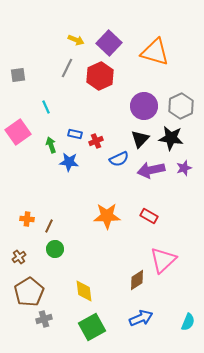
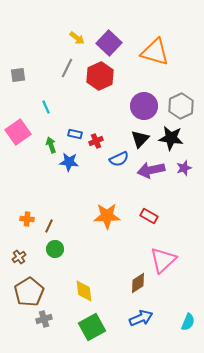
yellow arrow: moved 1 px right, 2 px up; rotated 14 degrees clockwise
brown diamond: moved 1 px right, 3 px down
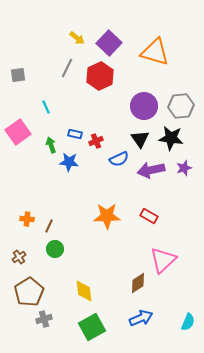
gray hexagon: rotated 20 degrees clockwise
black triangle: rotated 18 degrees counterclockwise
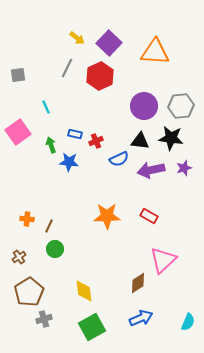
orange triangle: rotated 12 degrees counterclockwise
black triangle: moved 2 px down; rotated 48 degrees counterclockwise
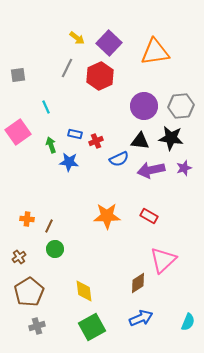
orange triangle: rotated 12 degrees counterclockwise
gray cross: moved 7 px left, 7 px down
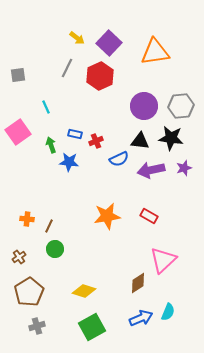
orange star: rotated 8 degrees counterclockwise
yellow diamond: rotated 65 degrees counterclockwise
cyan semicircle: moved 20 px left, 10 px up
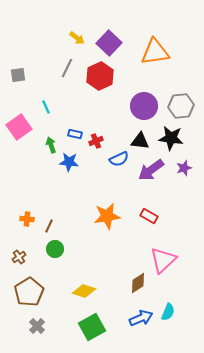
pink square: moved 1 px right, 5 px up
purple arrow: rotated 24 degrees counterclockwise
gray cross: rotated 28 degrees counterclockwise
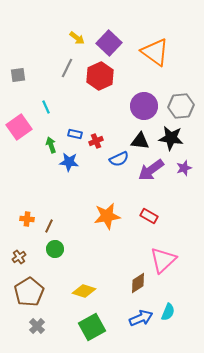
orange triangle: rotated 44 degrees clockwise
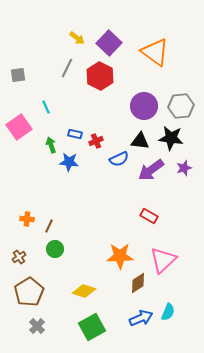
red hexagon: rotated 8 degrees counterclockwise
orange star: moved 13 px right, 40 px down; rotated 8 degrees clockwise
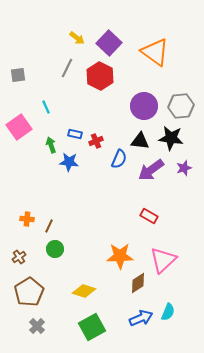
blue semicircle: rotated 42 degrees counterclockwise
